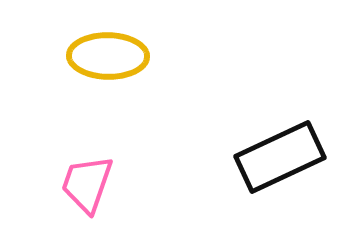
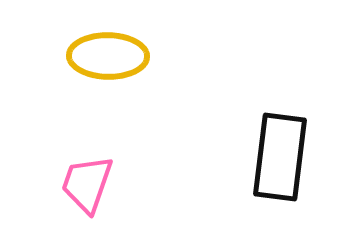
black rectangle: rotated 58 degrees counterclockwise
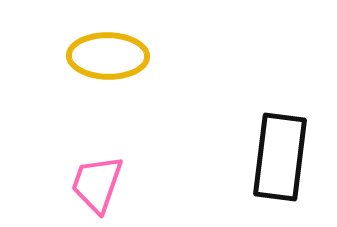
pink trapezoid: moved 10 px right
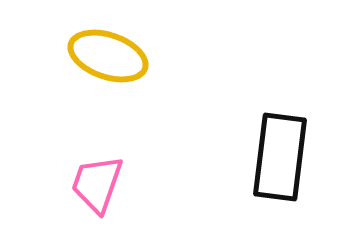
yellow ellipse: rotated 18 degrees clockwise
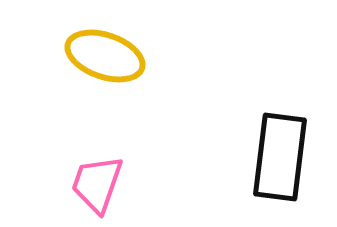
yellow ellipse: moved 3 px left
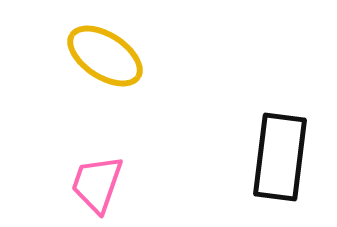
yellow ellipse: rotated 14 degrees clockwise
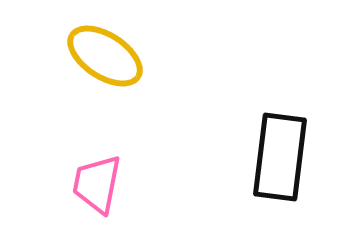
pink trapezoid: rotated 8 degrees counterclockwise
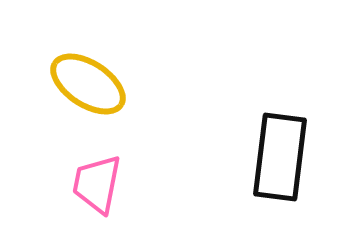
yellow ellipse: moved 17 px left, 28 px down
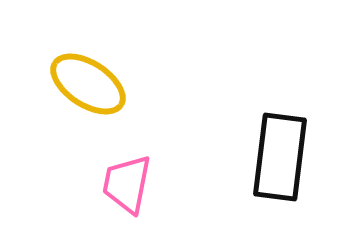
pink trapezoid: moved 30 px right
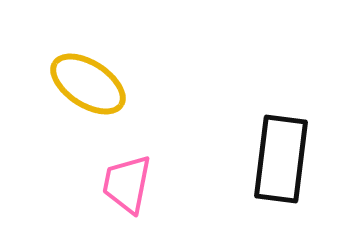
black rectangle: moved 1 px right, 2 px down
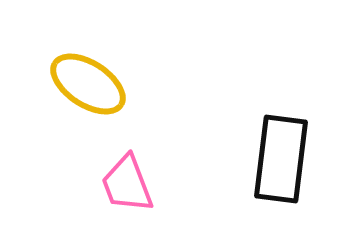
pink trapezoid: rotated 32 degrees counterclockwise
